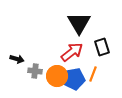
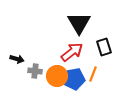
black rectangle: moved 2 px right
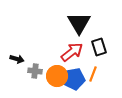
black rectangle: moved 5 px left
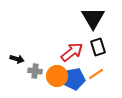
black triangle: moved 14 px right, 5 px up
black rectangle: moved 1 px left
orange line: moved 3 px right; rotated 35 degrees clockwise
